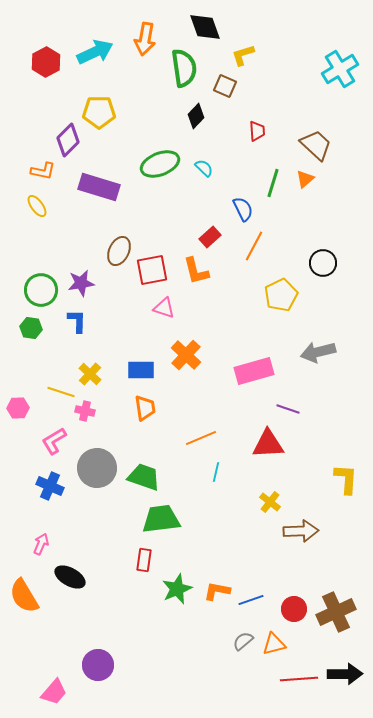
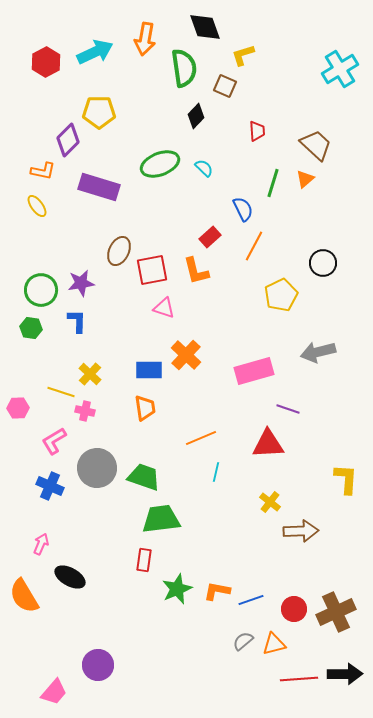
blue rectangle at (141, 370): moved 8 px right
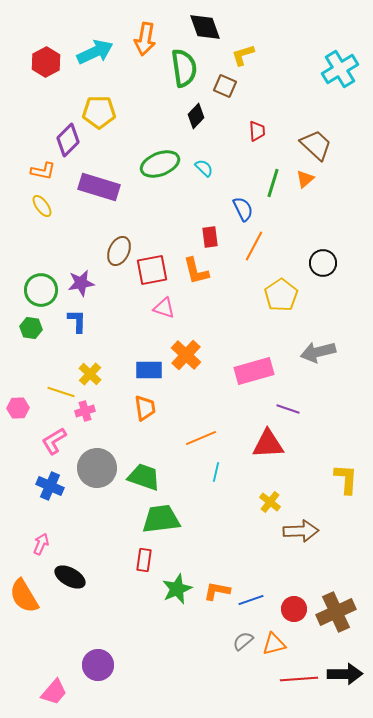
yellow ellipse at (37, 206): moved 5 px right
red rectangle at (210, 237): rotated 55 degrees counterclockwise
yellow pentagon at (281, 295): rotated 8 degrees counterclockwise
pink cross at (85, 411): rotated 30 degrees counterclockwise
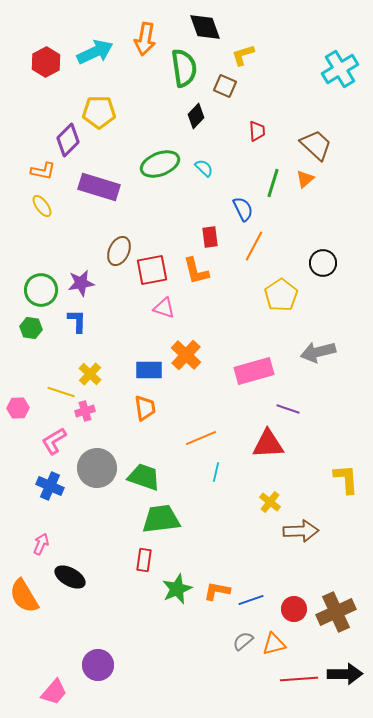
yellow L-shape at (346, 479): rotated 8 degrees counterclockwise
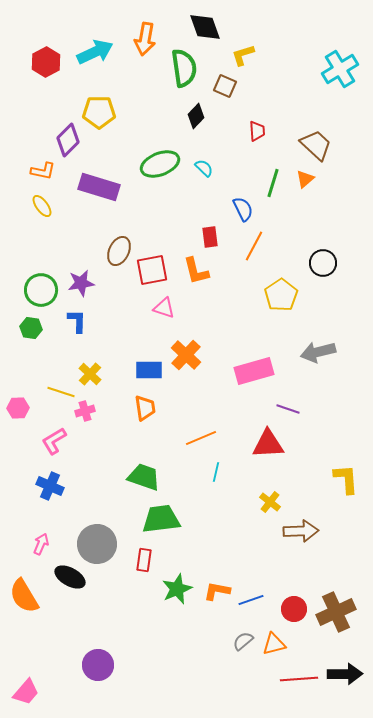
gray circle at (97, 468): moved 76 px down
pink trapezoid at (54, 692): moved 28 px left
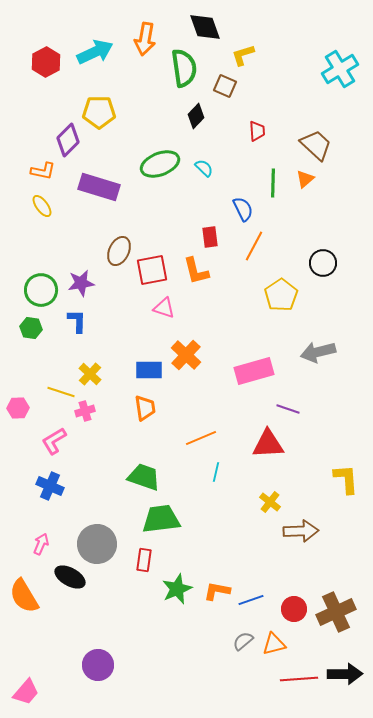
green line at (273, 183): rotated 16 degrees counterclockwise
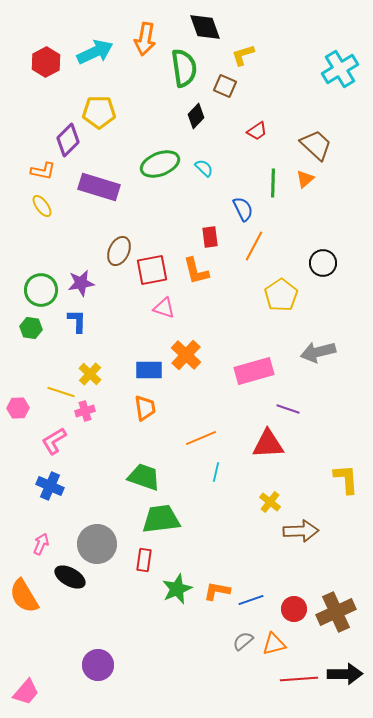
red trapezoid at (257, 131): rotated 60 degrees clockwise
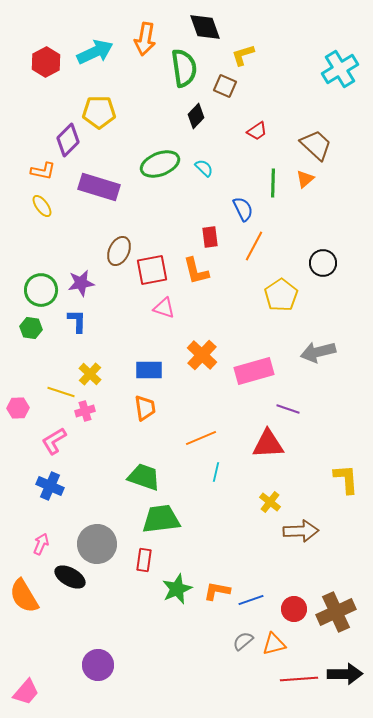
orange cross at (186, 355): moved 16 px right
